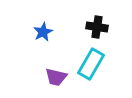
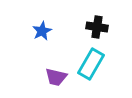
blue star: moved 1 px left, 1 px up
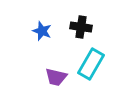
black cross: moved 16 px left
blue star: rotated 24 degrees counterclockwise
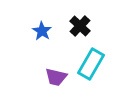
black cross: moved 1 px left, 1 px up; rotated 35 degrees clockwise
blue star: rotated 12 degrees clockwise
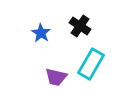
black cross: rotated 10 degrees counterclockwise
blue star: moved 1 px left, 2 px down
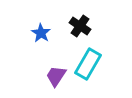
cyan rectangle: moved 3 px left
purple trapezoid: moved 1 px up; rotated 110 degrees clockwise
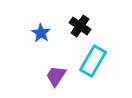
cyan rectangle: moved 5 px right, 3 px up
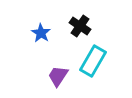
purple trapezoid: moved 2 px right
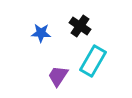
blue star: rotated 30 degrees counterclockwise
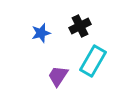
black cross: rotated 30 degrees clockwise
blue star: rotated 18 degrees counterclockwise
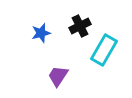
cyan rectangle: moved 11 px right, 11 px up
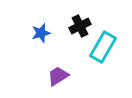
cyan rectangle: moved 1 px left, 3 px up
purple trapezoid: rotated 25 degrees clockwise
